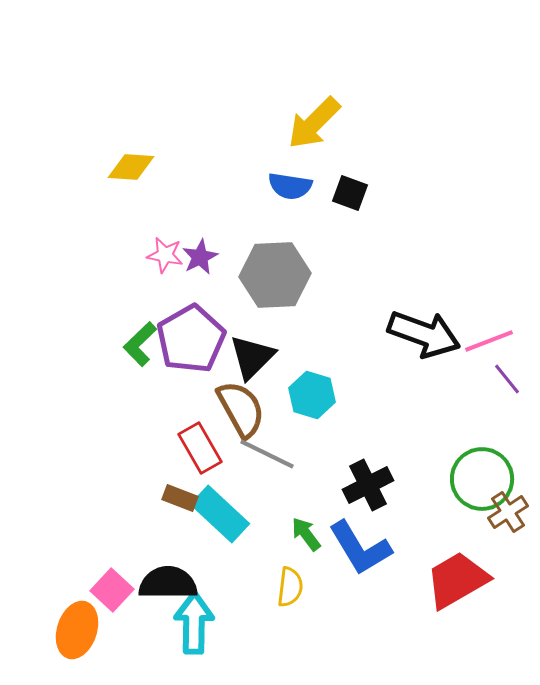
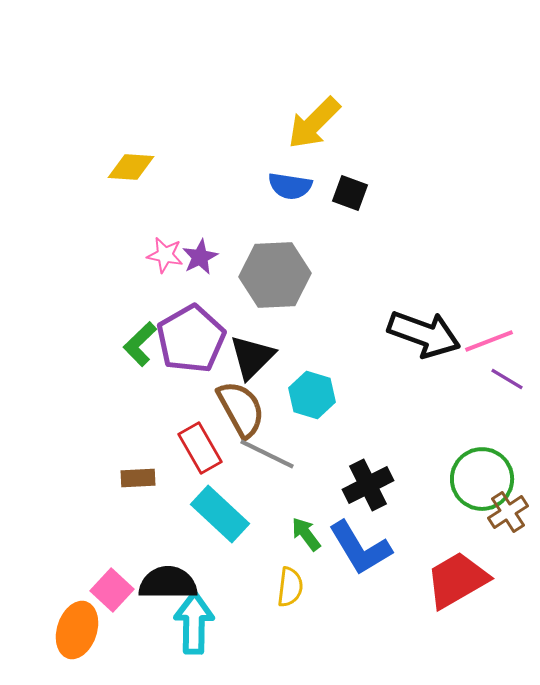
purple line: rotated 20 degrees counterclockwise
brown rectangle: moved 42 px left, 20 px up; rotated 24 degrees counterclockwise
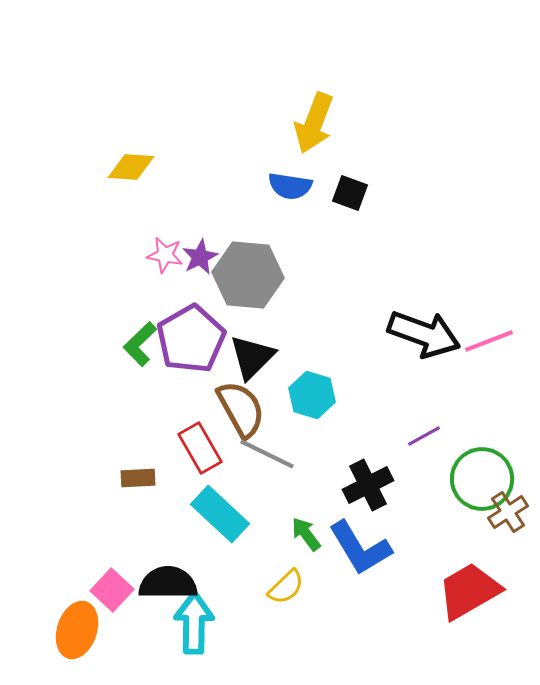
yellow arrow: rotated 24 degrees counterclockwise
gray hexagon: moved 27 px left; rotated 8 degrees clockwise
purple line: moved 83 px left, 57 px down; rotated 60 degrees counterclockwise
red trapezoid: moved 12 px right, 11 px down
yellow semicircle: moved 4 px left; rotated 39 degrees clockwise
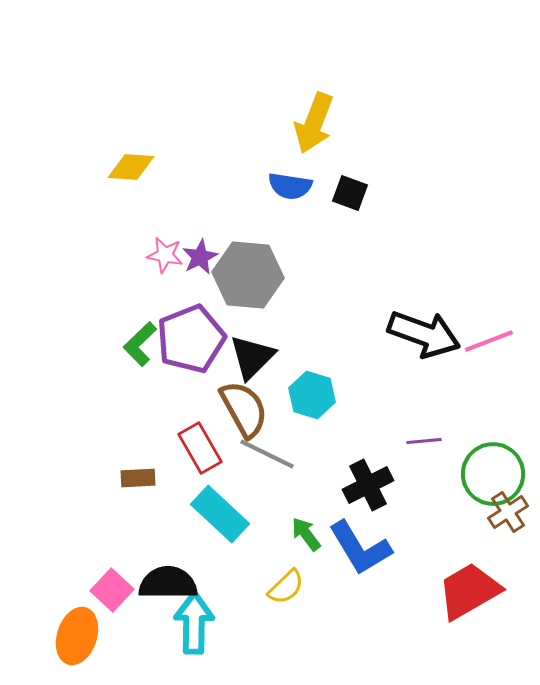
purple pentagon: rotated 8 degrees clockwise
brown semicircle: moved 3 px right
purple line: moved 5 px down; rotated 24 degrees clockwise
green circle: moved 11 px right, 5 px up
orange ellipse: moved 6 px down
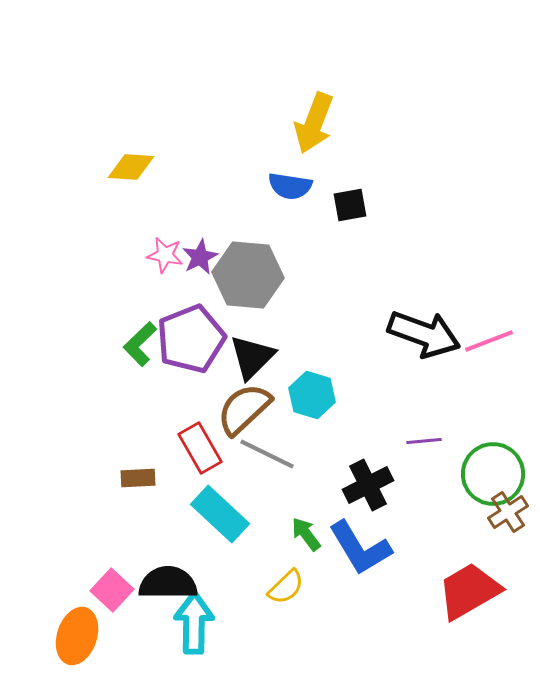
black square: moved 12 px down; rotated 30 degrees counterclockwise
brown semicircle: rotated 104 degrees counterclockwise
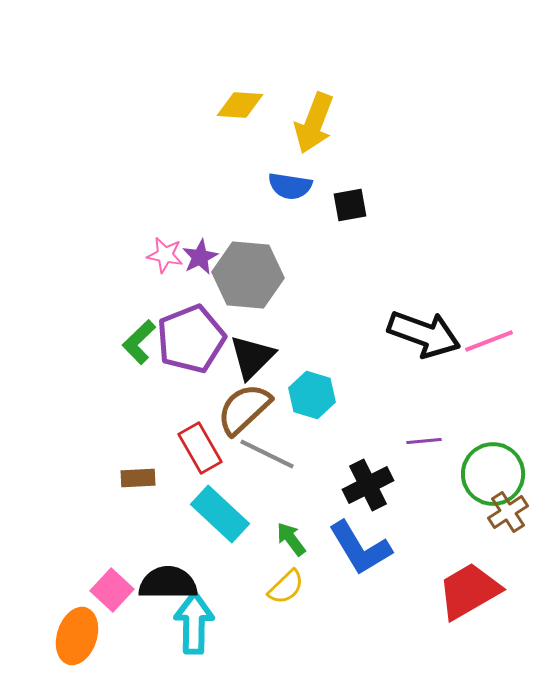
yellow diamond: moved 109 px right, 62 px up
green L-shape: moved 1 px left, 2 px up
green arrow: moved 15 px left, 5 px down
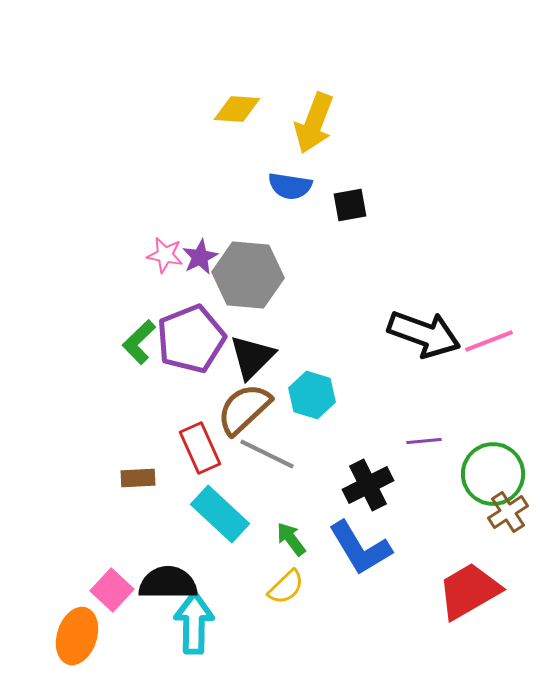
yellow diamond: moved 3 px left, 4 px down
red rectangle: rotated 6 degrees clockwise
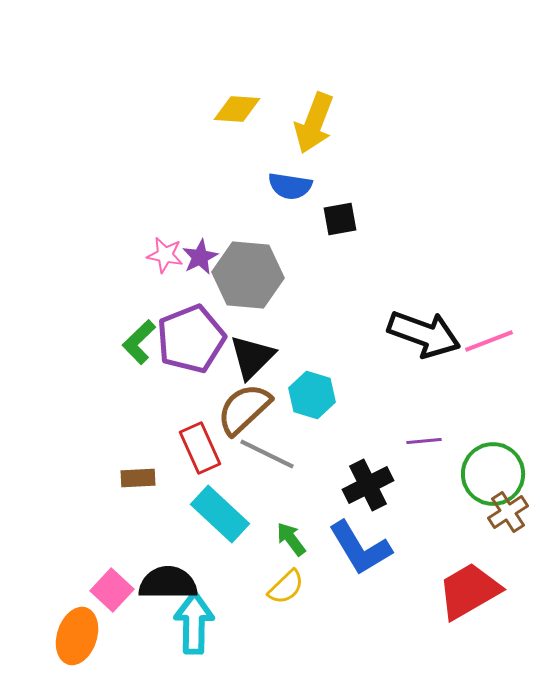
black square: moved 10 px left, 14 px down
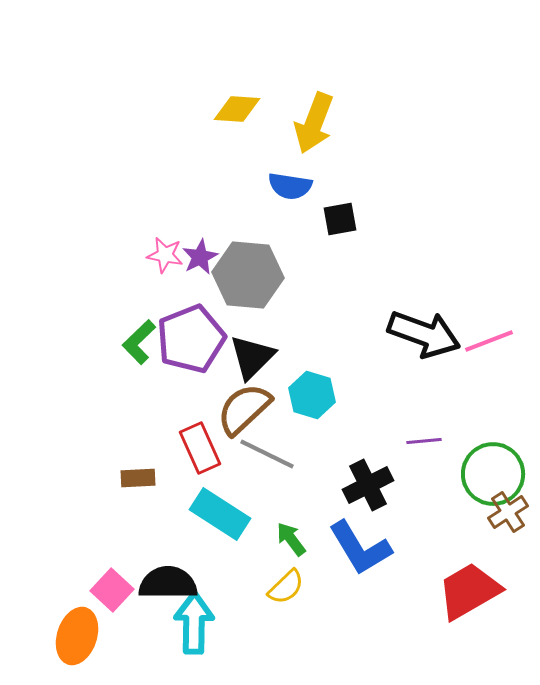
cyan rectangle: rotated 10 degrees counterclockwise
